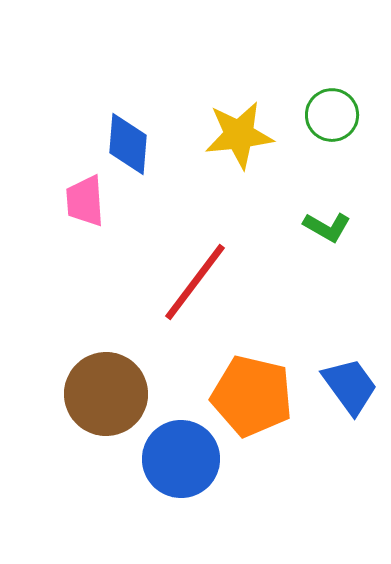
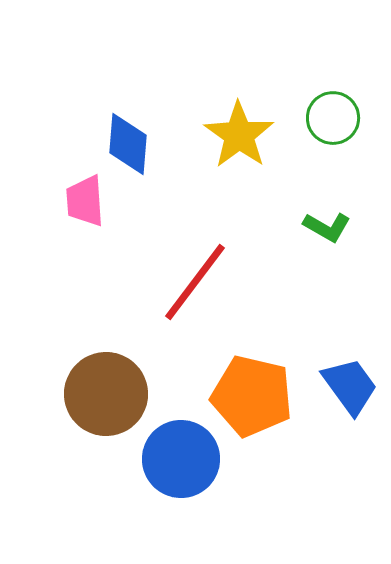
green circle: moved 1 px right, 3 px down
yellow star: rotated 30 degrees counterclockwise
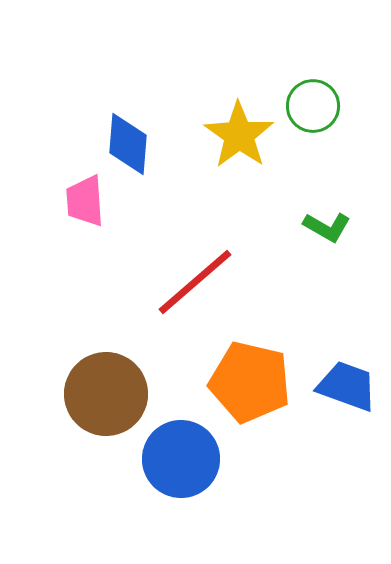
green circle: moved 20 px left, 12 px up
red line: rotated 12 degrees clockwise
blue trapezoid: moved 3 px left; rotated 34 degrees counterclockwise
orange pentagon: moved 2 px left, 14 px up
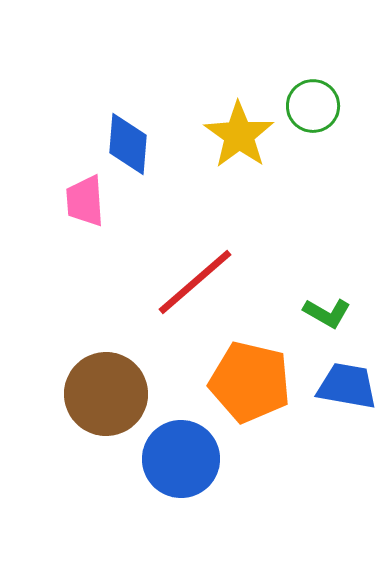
green L-shape: moved 86 px down
blue trapezoid: rotated 10 degrees counterclockwise
